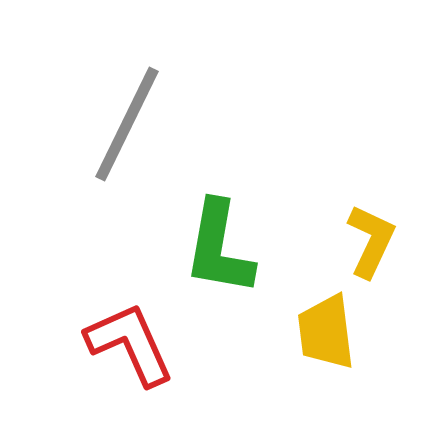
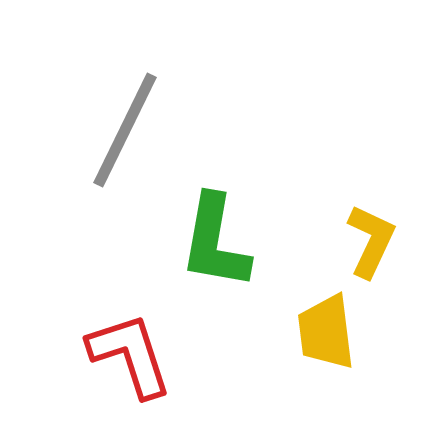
gray line: moved 2 px left, 6 px down
green L-shape: moved 4 px left, 6 px up
red L-shape: moved 11 px down; rotated 6 degrees clockwise
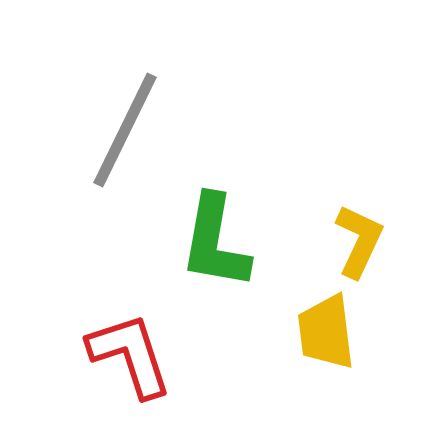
yellow L-shape: moved 12 px left
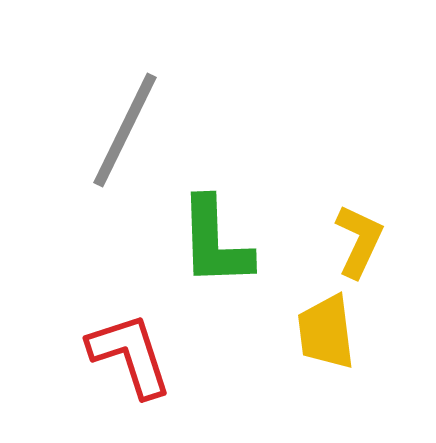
green L-shape: rotated 12 degrees counterclockwise
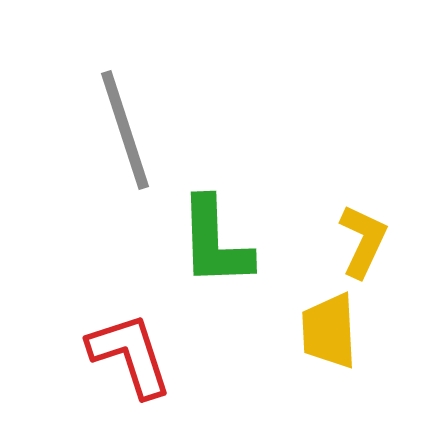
gray line: rotated 44 degrees counterclockwise
yellow L-shape: moved 4 px right
yellow trapezoid: moved 3 px right, 1 px up; rotated 4 degrees clockwise
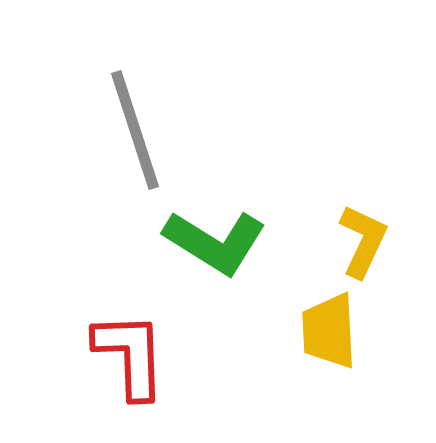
gray line: moved 10 px right
green L-shape: rotated 56 degrees counterclockwise
red L-shape: rotated 16 degrees clockwise
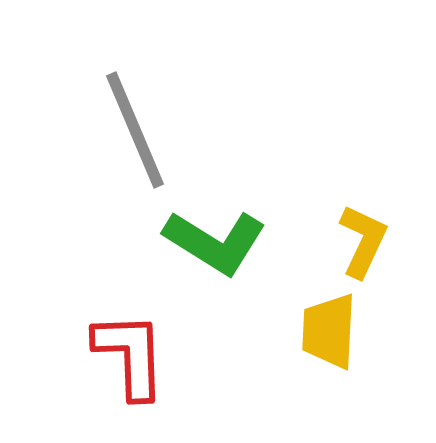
gray line: rotated 5 degrees counterclockwise
yellow trapezoid: rotated 6 degrees clockwise
